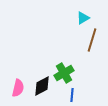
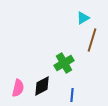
green cross: moved 10 px up
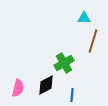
cyan triangle: moved 1 px right; rotated 32 degrees clockwise
brown line: moved 1 px right, 1 px down
black diamond: moved 4 px right, 1 px up
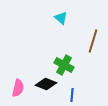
cyan triangle: moved 23 px left; rotated 40 degrees clockwise
green cross: moved 2 px down; rotated 30 degrees counterclockwise
black diamond: moved 1 px up; rotated 50 degrees clockwise
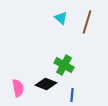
brown line: moved 6 px left, 19 px up
pink semicircle: rotated 24 degrees counterclockwise
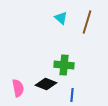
green cross: rotated 24 degrees counterclockwise
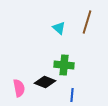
cyan triangle: moved 2 px left, 10 px down
black diamond: moved 1 px left, 2 px up
pink semicircle: moved 1 px right
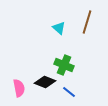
green cross: rotated 18 degrees clockwise
blue line: moved 3 px left, 3 px up; rotated 56 degrees counterclockwise
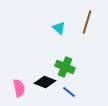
green cross: moved 1 px right, 2 px down
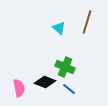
blue line: moved 3 px up
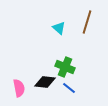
black diamond: rotated 15 degrees counterclockwise
blue line: moved 1 px up
